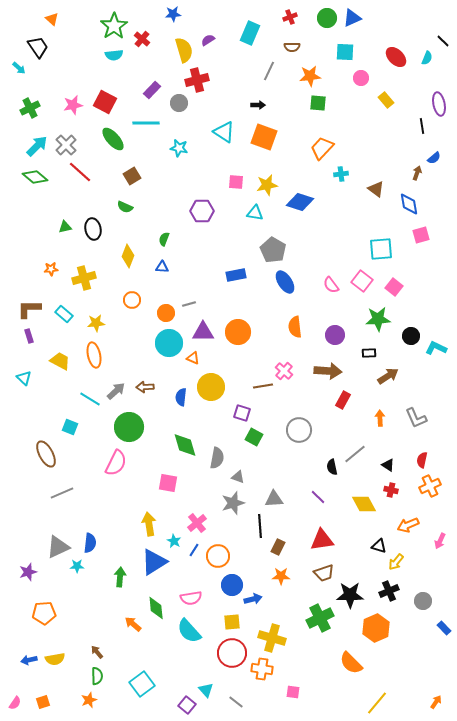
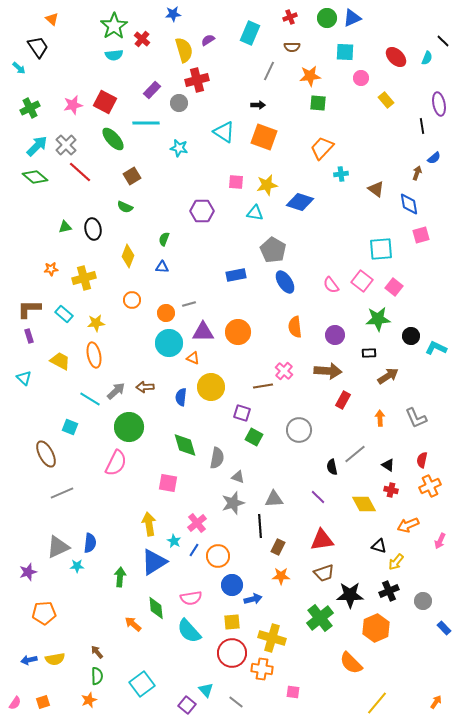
green cross at (320, 618): rotated 12 degrees counterclockwise
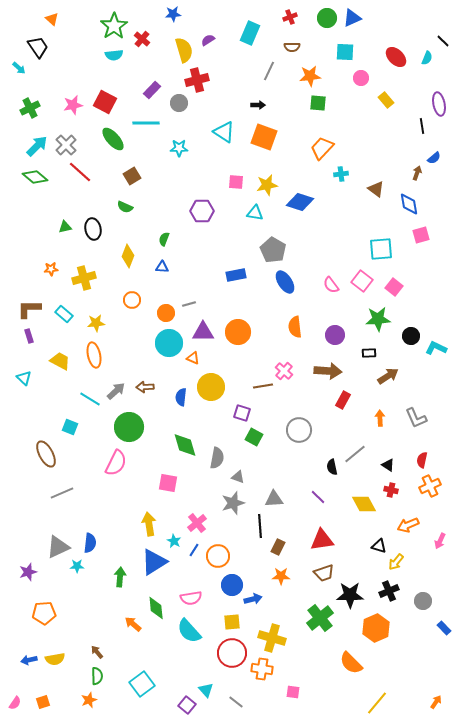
cyan star at (179, 148): rotated 12 degrees counterclockwise
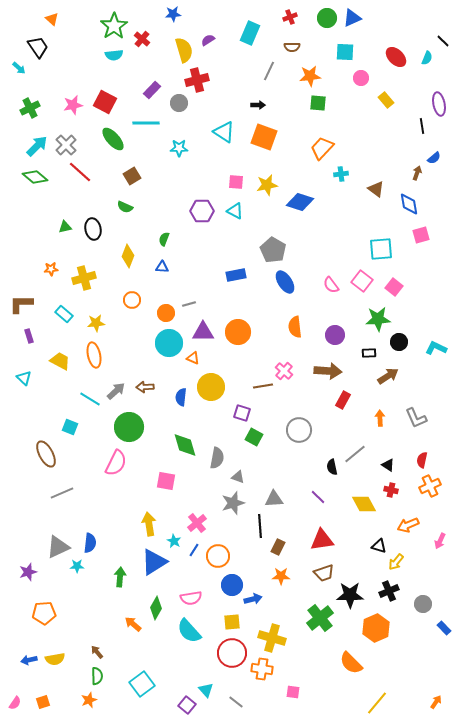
cyan triangle at (255, 213): moved 20 px left, 2 px up; rotated 18 degrees clockwise
brown L-shape at (29, 309): moved 8 px left, 5 px up
black circle at (411, 336): moved 12 px left, 6 px down
pink square at (168, 483): moved 2 px left, 2 px up
gray circle at (423, 601): moved 3 px down
green diamond at (156, 608): rotated 35 degrees clockwise
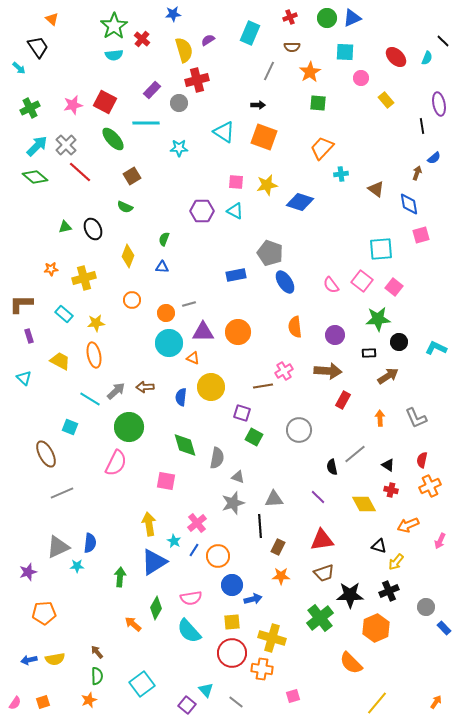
orange star at (310, 76): moved 4 px up; rotated 25 degrees counterclockwise
black ellipse at (93, 229): rotated 15 degrees counterclockwise
gray pentagon at (273, 250): moved 3 px left, 3 px down; rotated 10 degrees counterclockwise
pink cross at (284, 371): rotated 18 degrees clockwise
gray circle at (423, 604): moved 3 px right, 3 px down
pink square at (293, 692): moved 4 px down; rotated 24 degrees counterclockwise
